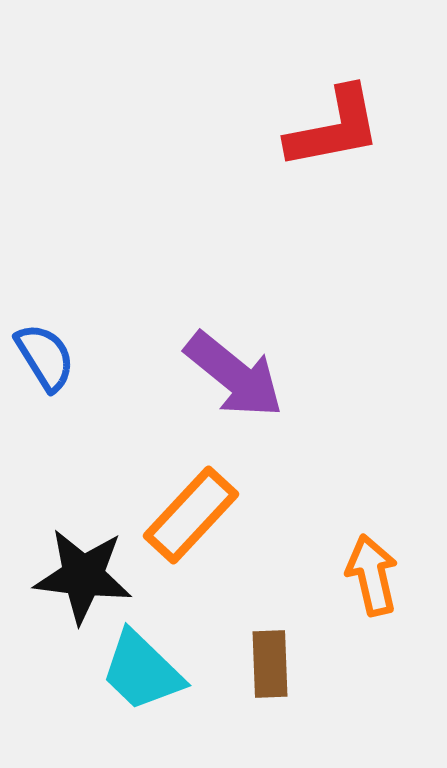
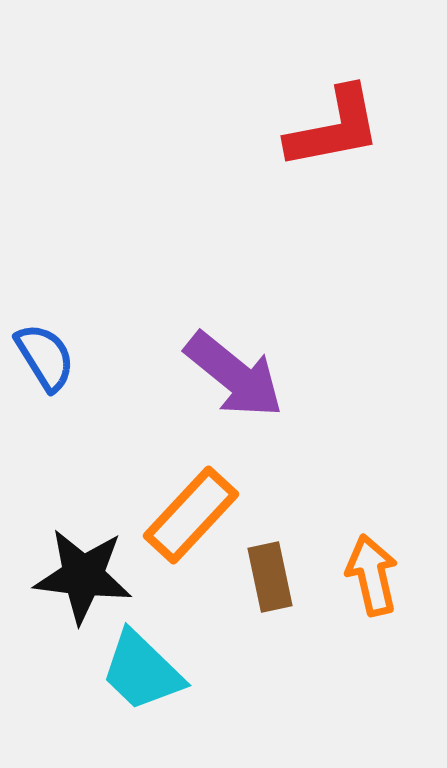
brown rectangle: moved 87 px up; rotated 10 degrees counterclockwise
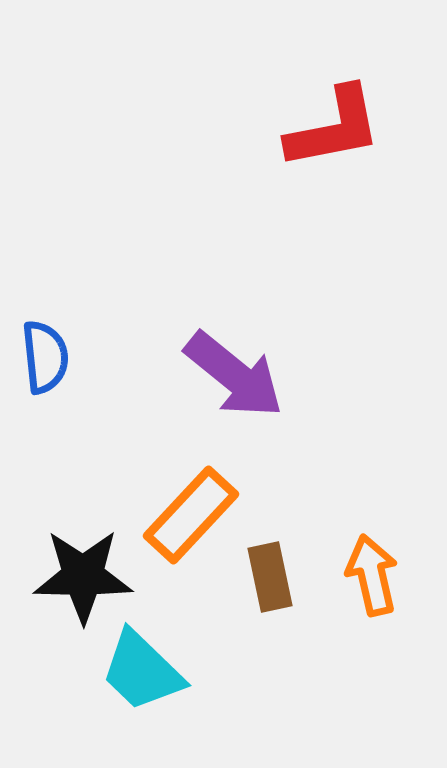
blue semicircle: rotated 26 degrees clockwise
black star: rotated 6 degrees counterclockwise
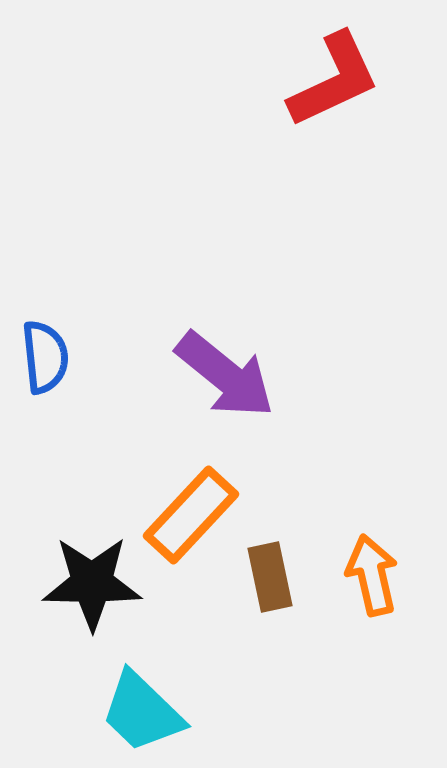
red L-shape: moved 48 px up; rotated 14 degrees counterclockwise
purple arrow: moved 9 px left
black star: moved 9 px right, 7 px down
cyan trapezoid: moved 41 px down
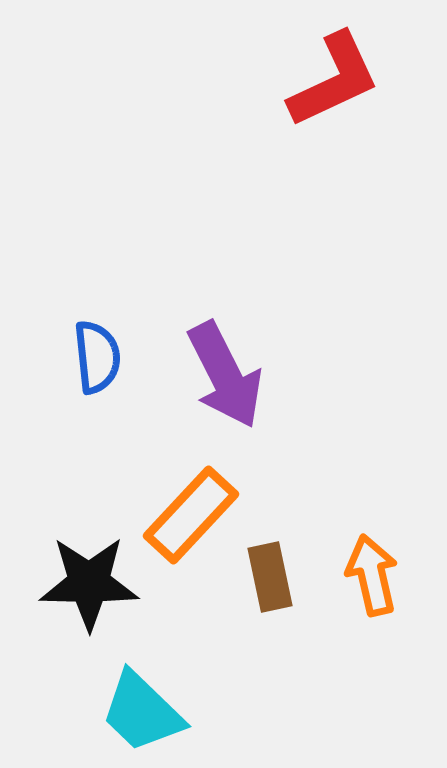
blue semicircle: moved 52 px right
purple arrow: rotated 24 degrees clockwise
black star: moved 3 px left
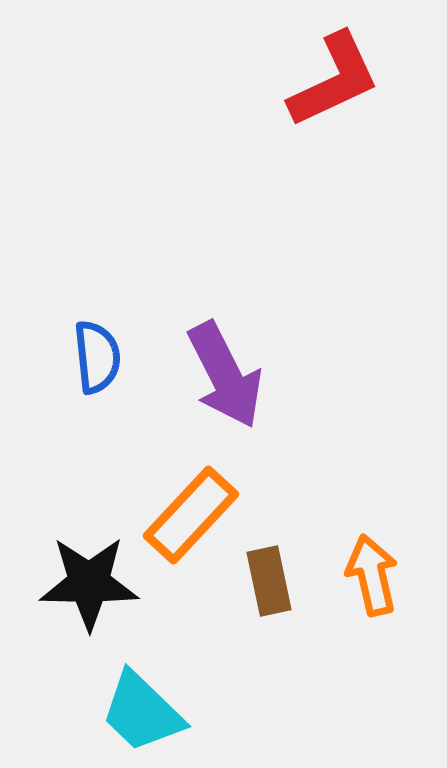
brown rectangle: moved 1 px left, 4 px down
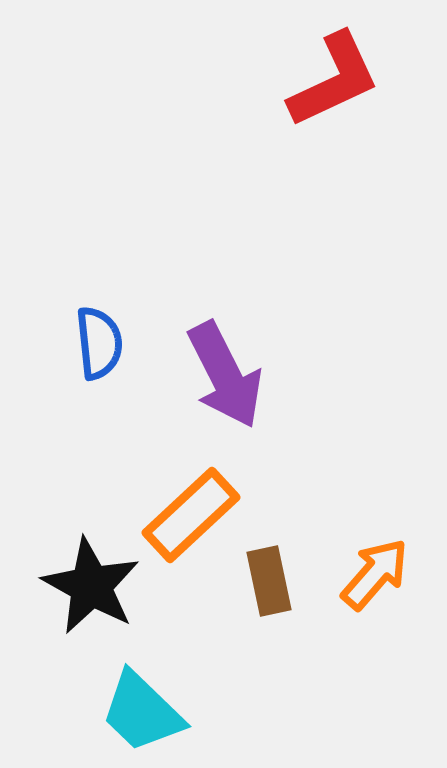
blue semicircle: moved 2 px right, 14 px up
orange rectangle: rotated 4 degrees clockwise
orange arrow: moved 3 px right, 1 px up; rotated 54 degrees clockwise
black star: moved 2 px right, 3 px down; rotated 28 degrees clockwise
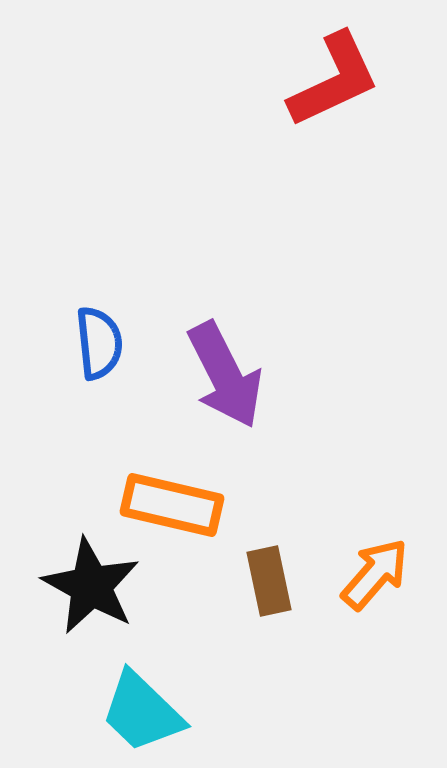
orange rectangle: moved 19 px left, 10 px up; rotated 56 degrees clockwise
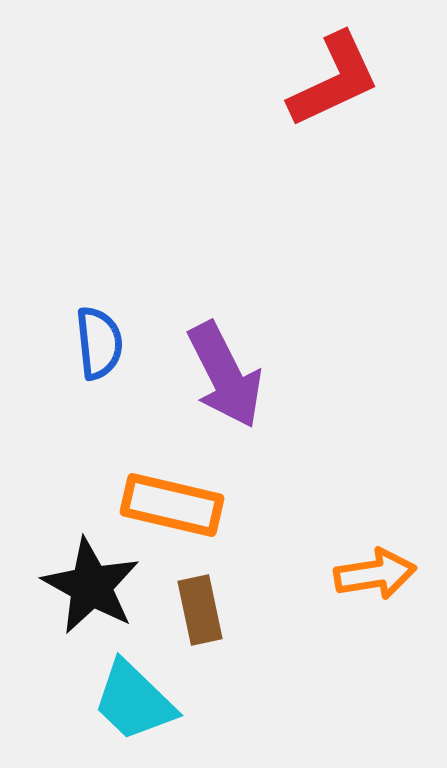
orange arrow: rotated 40 degrees clockwise
brown rectangle: moved 69 px left, 29 px down
cyan trapezoid: moved 8 px left, 11 px up
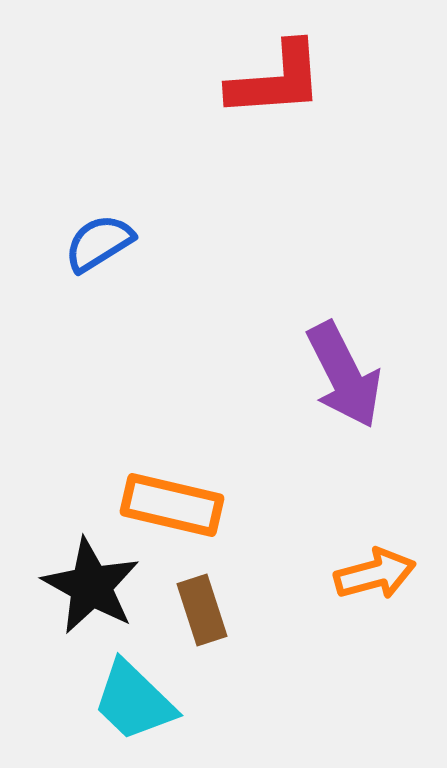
red L-shape: moved 58 px left; rotated 21 degrees clockwise
blue semicircle: moved 100 px up; rotated 116 degrees counterclockwise
purple arrow: moved 119 px right
orange arrow: rotated 6 degrees counterclockwise
brown rectangle: moved 2 px right; rotated 6 degrees counterclockwise
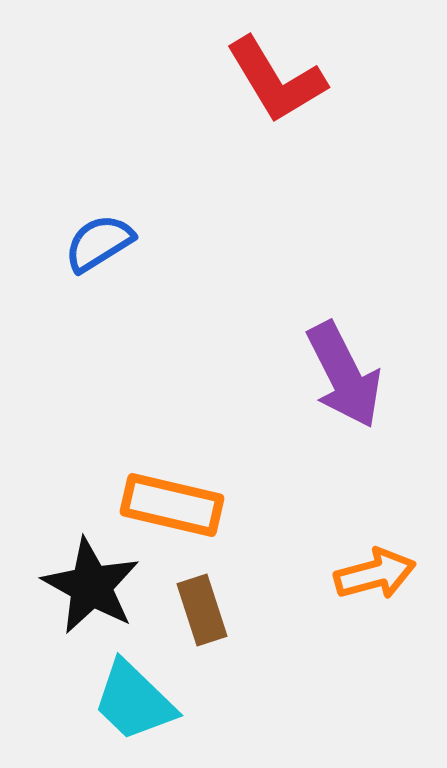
red L-shape: rotated 63 degrees clockwise
